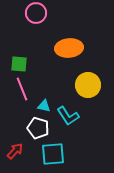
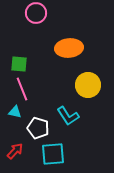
cyan triangle: moved 29 px left, 6 px down
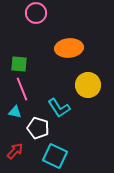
cyan L-shape: moved 9 px left, 8 px up
cyan square: moved 2 px right, 2 px down; rotated 30 degrees clockwise
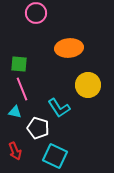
red arrow: rotated 114 degrees clockwise
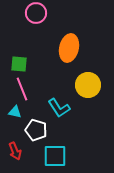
orange ellipse: rotated 72 degrees counterclockwise
white pentagon: moved 2 px left, 2 px down
cyan square: rotated 25 degrees counterclockwise
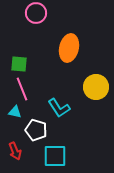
yellow circle: moved 8 px right, 2 px down
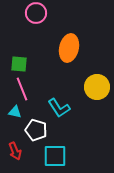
yellow circle: moved 1 px right
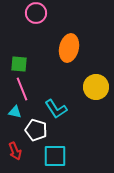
yellow circle: moved 1 px left
cyan L-shape: moved 3 px left, 1 px down
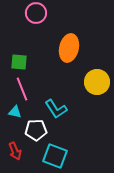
green square: moved 2 px up
yellow circle: moved 1 px right, 5 px up
white pentagon: rotated 20 degrees counterclockwise
cyan square: rotated 20 degrees clockwise
